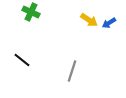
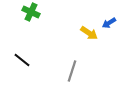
yellow arrow: moved 13 px down
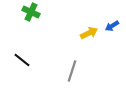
blue arrow: moved 3 px right, 3 px down
yellow arrow: rotated 60 degrees counterclockwise
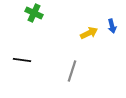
green cross: moved 3 px right, 1 px down
blue arrow: rotated 72 degrees counterclockwise
black line: rotated 30 degrees counterclockwise
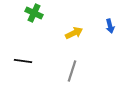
blue arrow: moved 2 px left
yellow arrow: moved 15 px left
black line: moved 1 px right, 1 px down
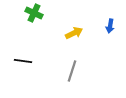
blue arrow: rotated 24 degrees clockwise
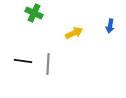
gray line: moved 24 px left, 7 px up; rotated 15 degrees counterclockwise
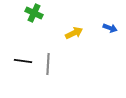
blue arrow: moved 2 px down; rotated 80 degrees counterclockwise
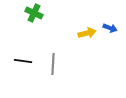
yellow arrow: moved 13 px right; rotated 12 degrees clockwise
gray line: moved 5 px right
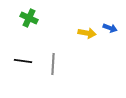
green cross: moved 5 px left, 5 px down
yellow arrow: rotated 24 degrees clockwise
